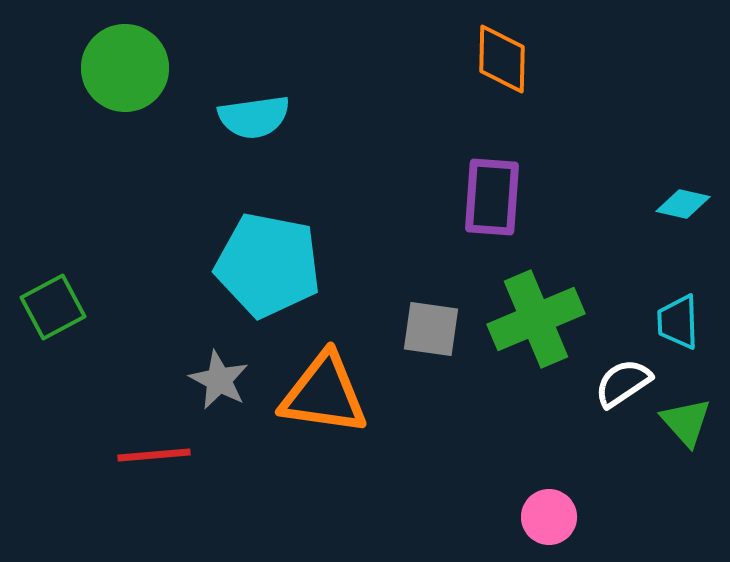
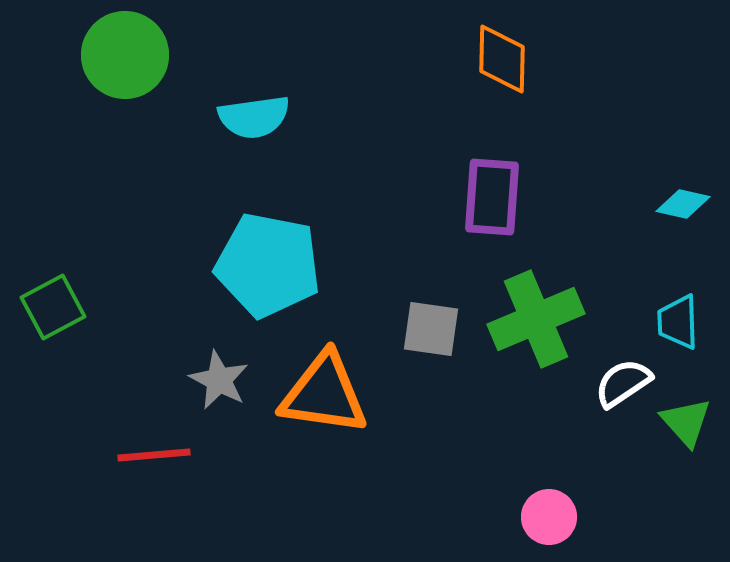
green circle: moved 13 px up
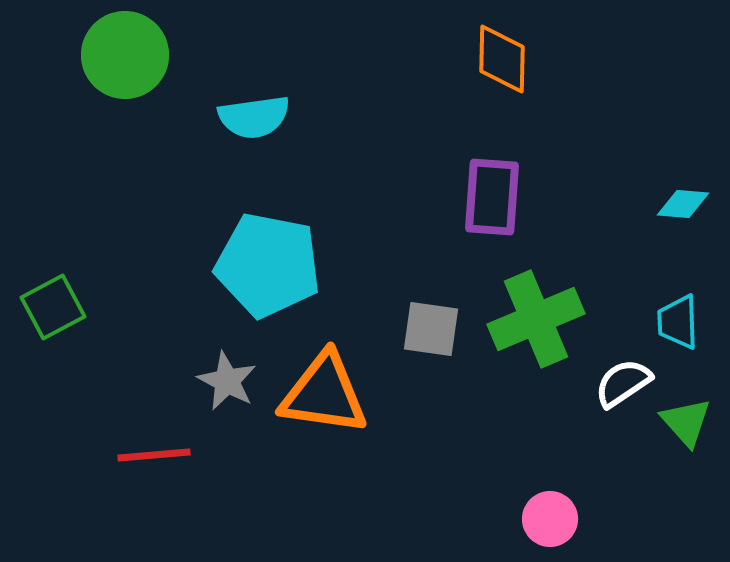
cyan diamond: rotated 8 degrees counterclockwise
gray star: moved 8 px right, 1 px down
pink circle: moved 1 px right, 2 px down
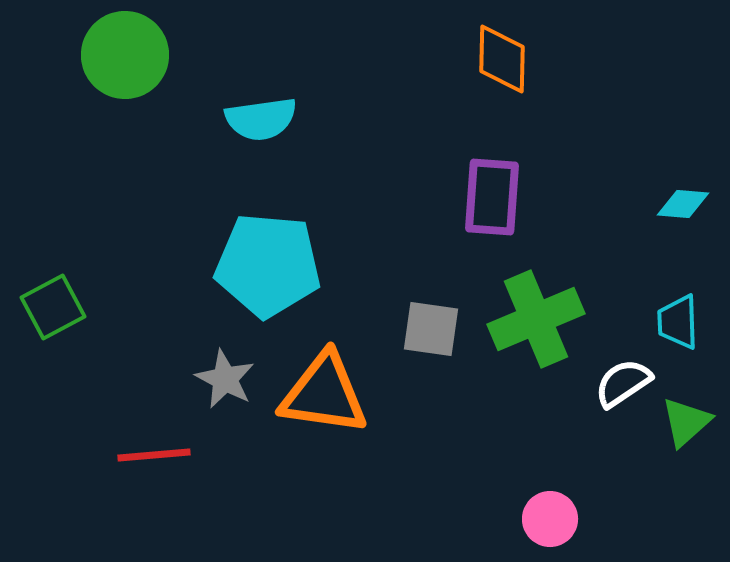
cyan semicircle: moved 7 px right, 2 px down
cyan pentagon: rotated 6 degrees counterclockwise
gray star: moved 2 px left, 2 px up
green triangle: rotated 30 degrees clockwise
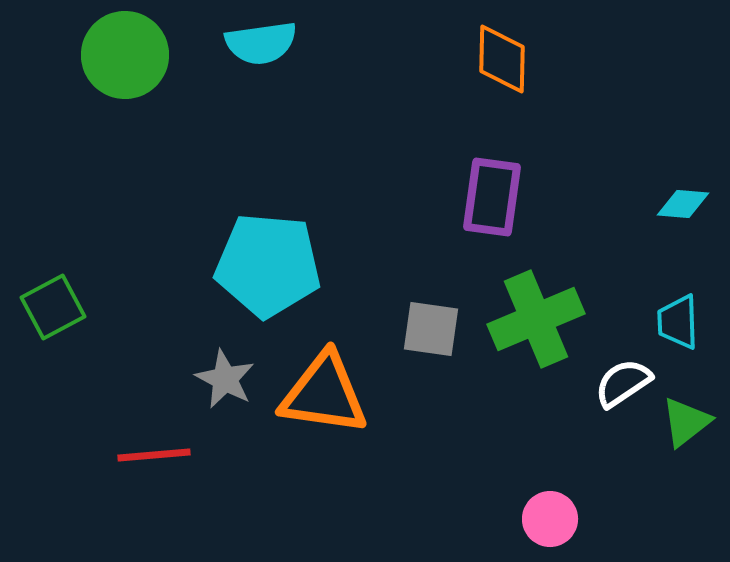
cyan semicircle: moved 76 px up
purple rectangle: rotated 4 degrees clockwise
green triangle: rotated 4 degrees clockwise
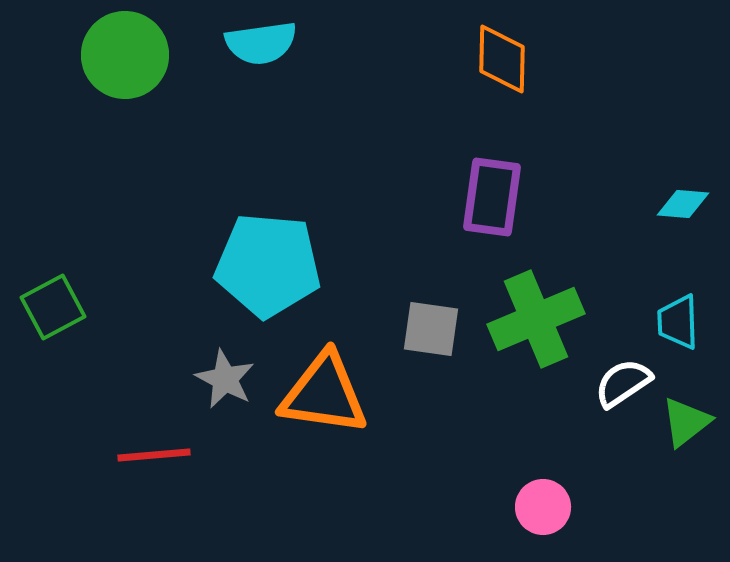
pink circle: moved 7 px left, 12 px up
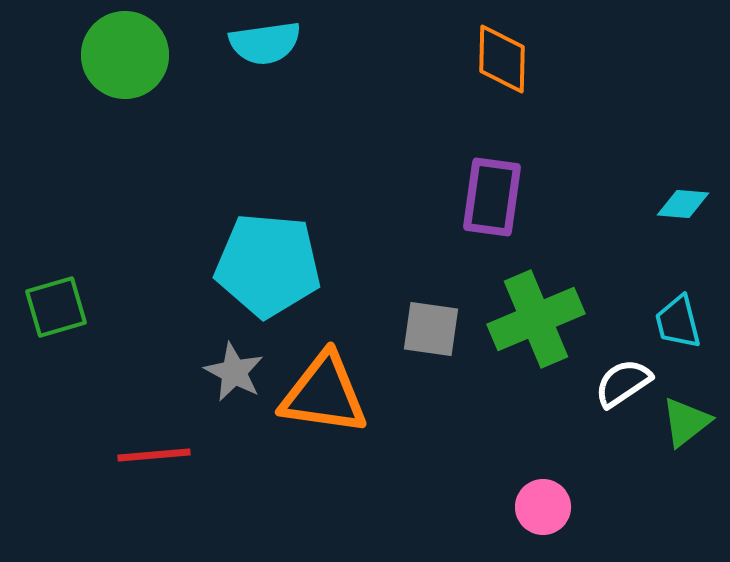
cyan semicircle: moved 4 px right
green square: moved 3 px right; rotated 12 degrees clockwise
cyan trapezoid: rotated 12 degrees counterclockwise
gray star: moved 9 px right, 7 px up
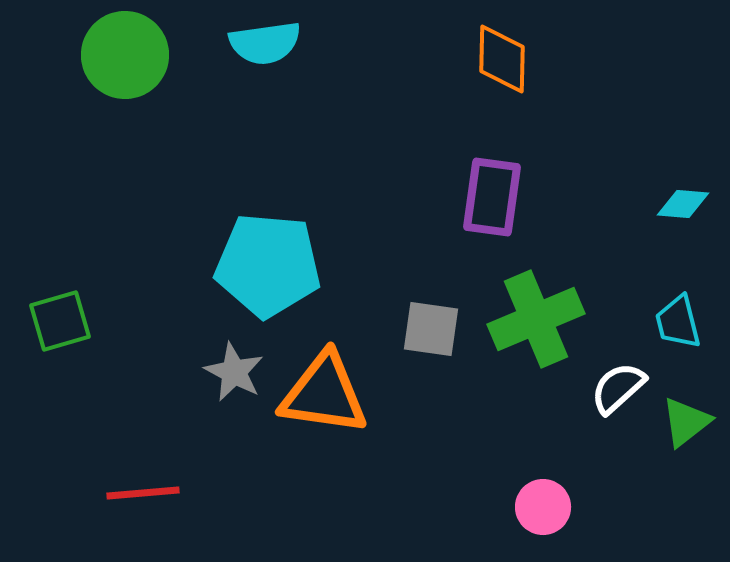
green square: moved 4 px right, 14 px down
white semicircle: moved 5 px left, 5 px down; rotated 8 degrees counterclockwise
red line: moved 11 px left, 38 px down
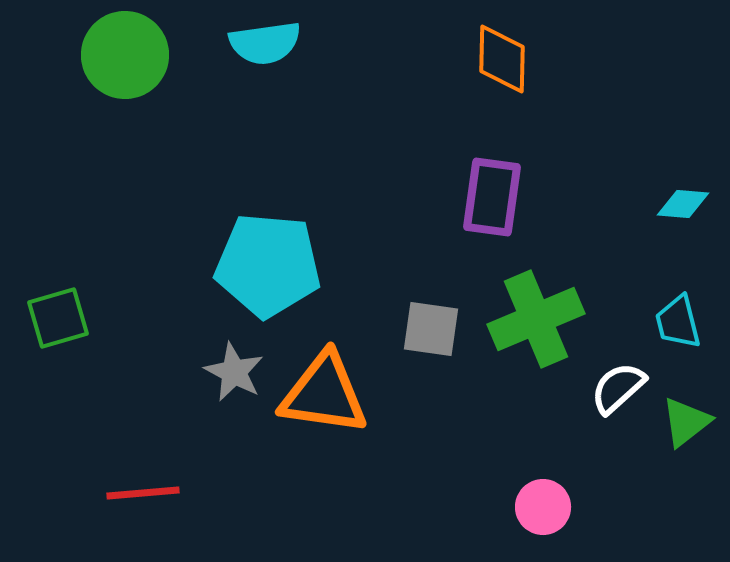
green square: moved 2 px left, 3 px up
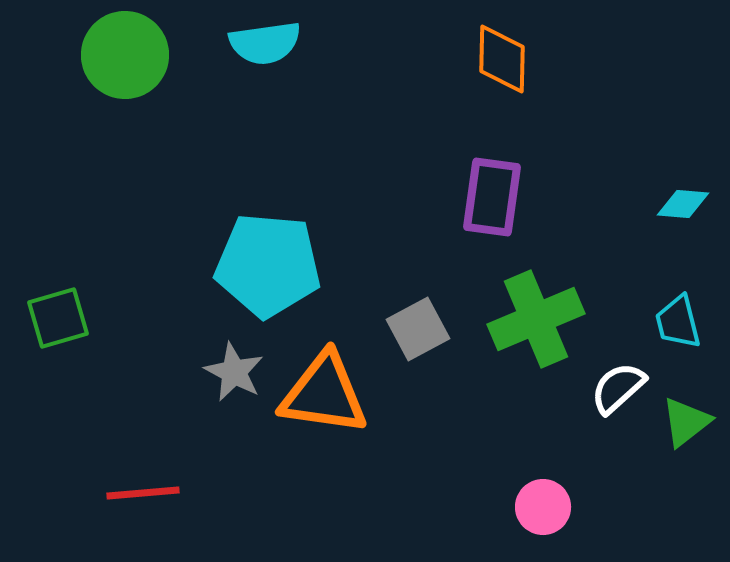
gray square: moved 13 px left; rotated 36 degrees counterclockwise
